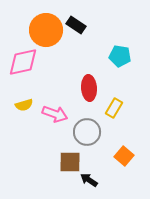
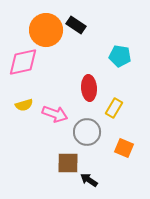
orange square: moved 8 px up; rotated 18 degrees counterclockwise
brown square: moved 2 px left, 1 px down
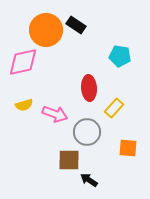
yellow rectangle: rotated 12 degrees clockwise
orange square: moved 4 px right; rotated 18 degrees counterclockwise
brown square: moved 1 px right, 3 px up
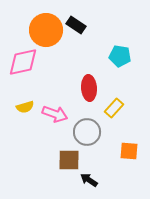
yellow semicircle: moved 1 px right, 2 px down
orange square: moved 1 px right, 3 px down
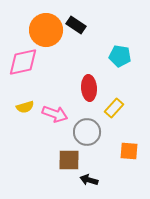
black arrow: rotated 18 degrees counterclockwise
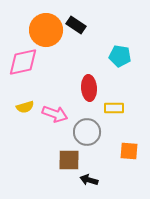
yellow rectangle: rotated 48 degrees clockwise
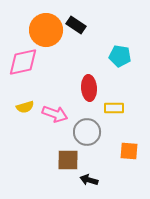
brown square: moved 1 px left
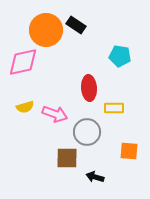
brown square: moved 1 px left, 2 px up
black arrow: moved 6 px right, 3 px up
